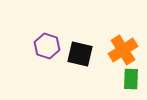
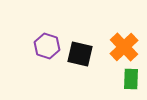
orange cross: moved 1 px right, 3 px up; rotated 12 degrees counterclockwise
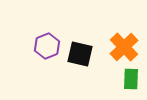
purple hexagon: rotated 20 degrees clockwise
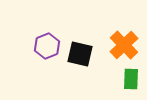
orange cross: moved 2 px up
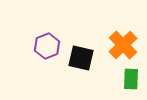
orange cross: moved 1 px left
black square: moved 1 px right, 4 px down
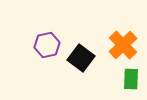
purple hexagon: moved 1 px up; rotated 10 degrees clockwise
black square: rotated 24 degrees clockwise
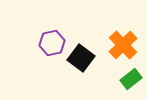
purple hexagon: moved 5 px right, 2 px up
green rectangle: rotated 50 degrees clockwise
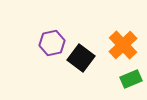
green rectangle: rotated 15 degrees clockwise
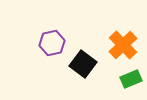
black square: moved 2 px right, 6 px down
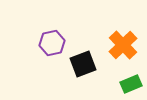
black square: rotated 32 degrees clockwise
green rectangle: moved 5 px down
